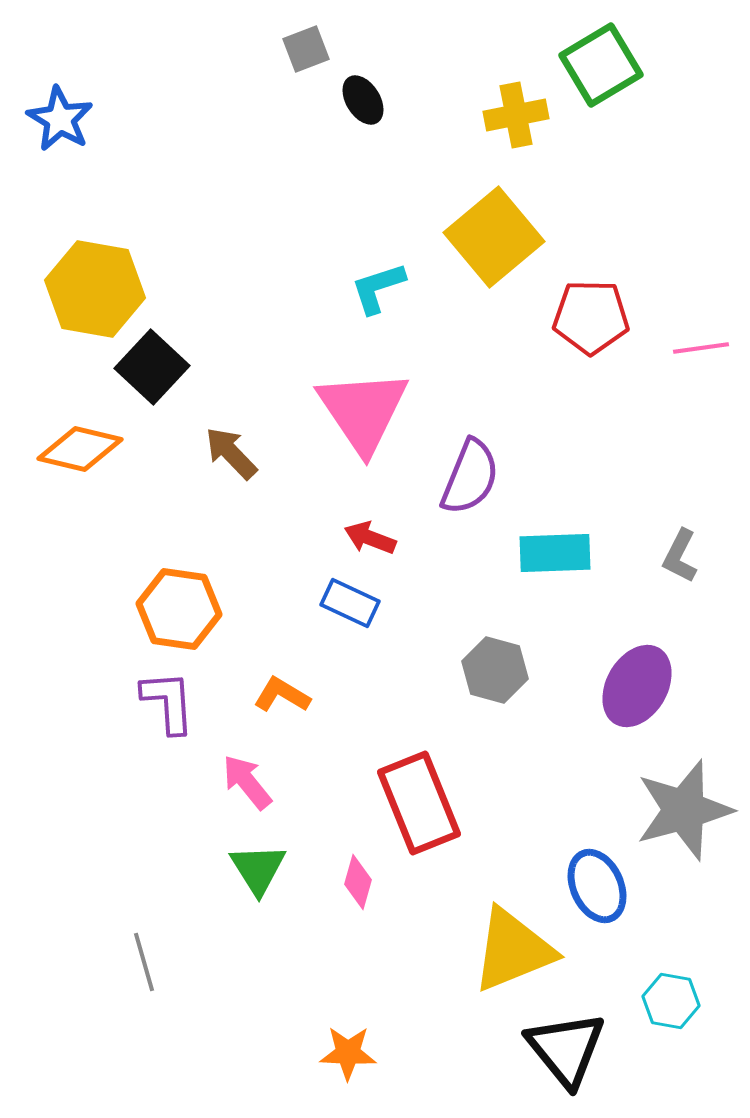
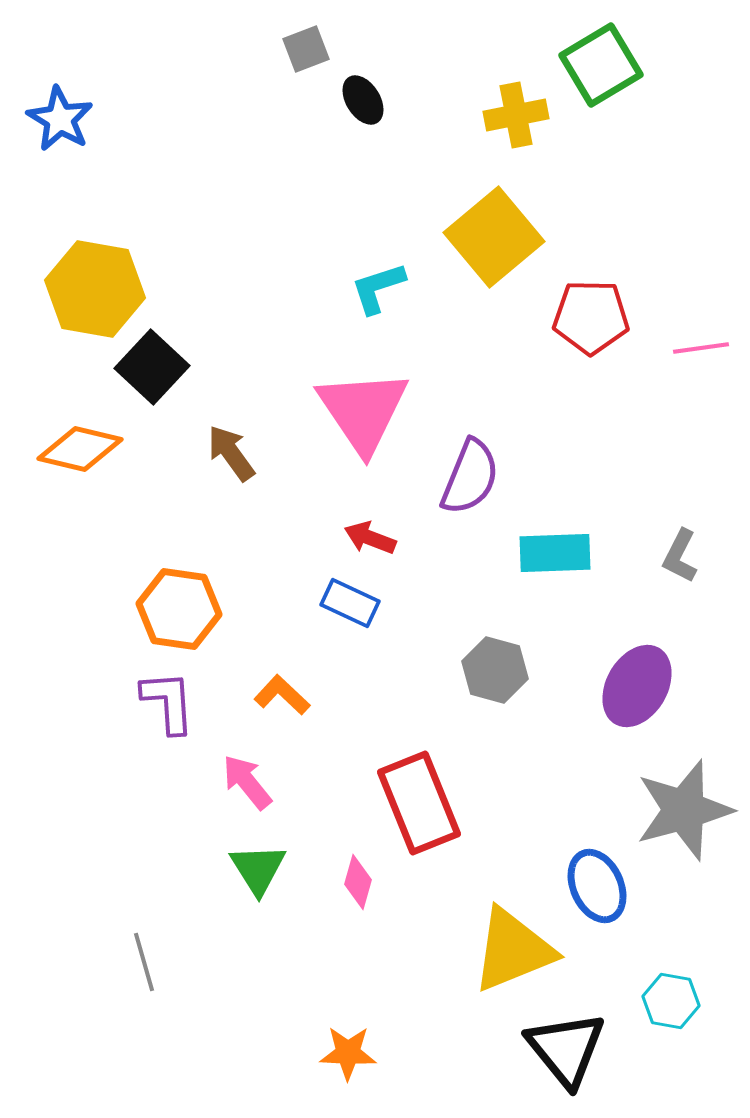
brown arrow: rotated 8 degrees clockwise
orange L-shape: rotated 12 degrees clockwise
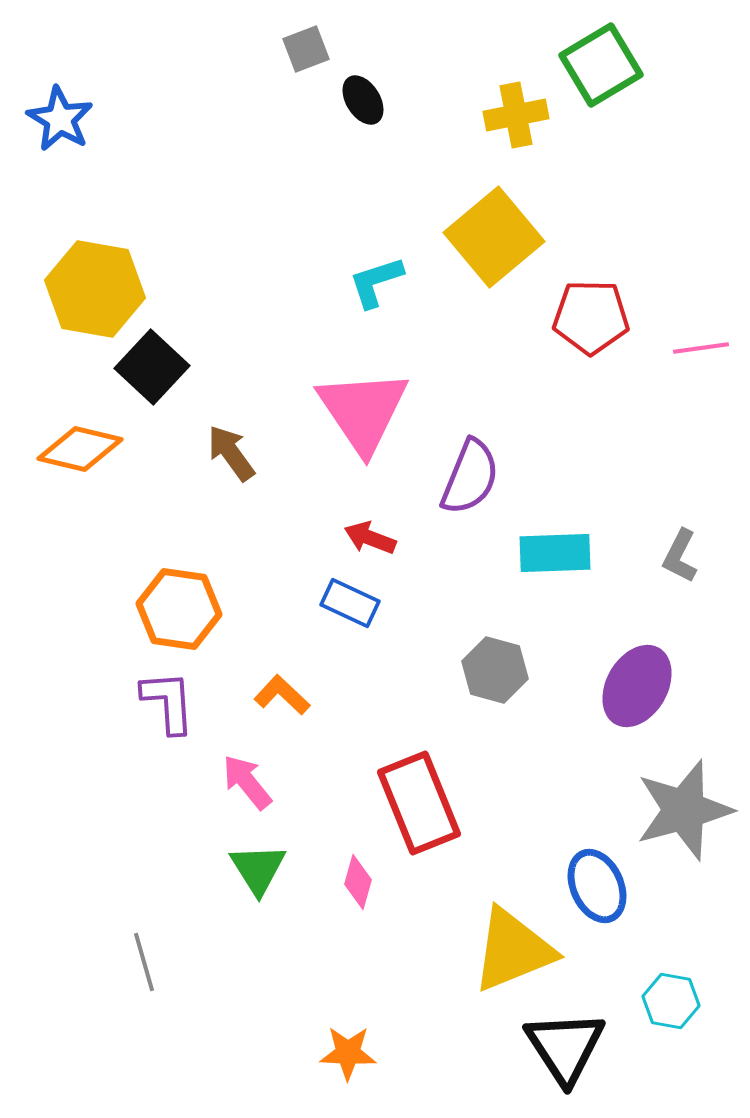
cyan L-shape: moved 2 px left, 6 px up
black triangle: moved 1 px left, 2 px up; rotated 6 degrees clockwise
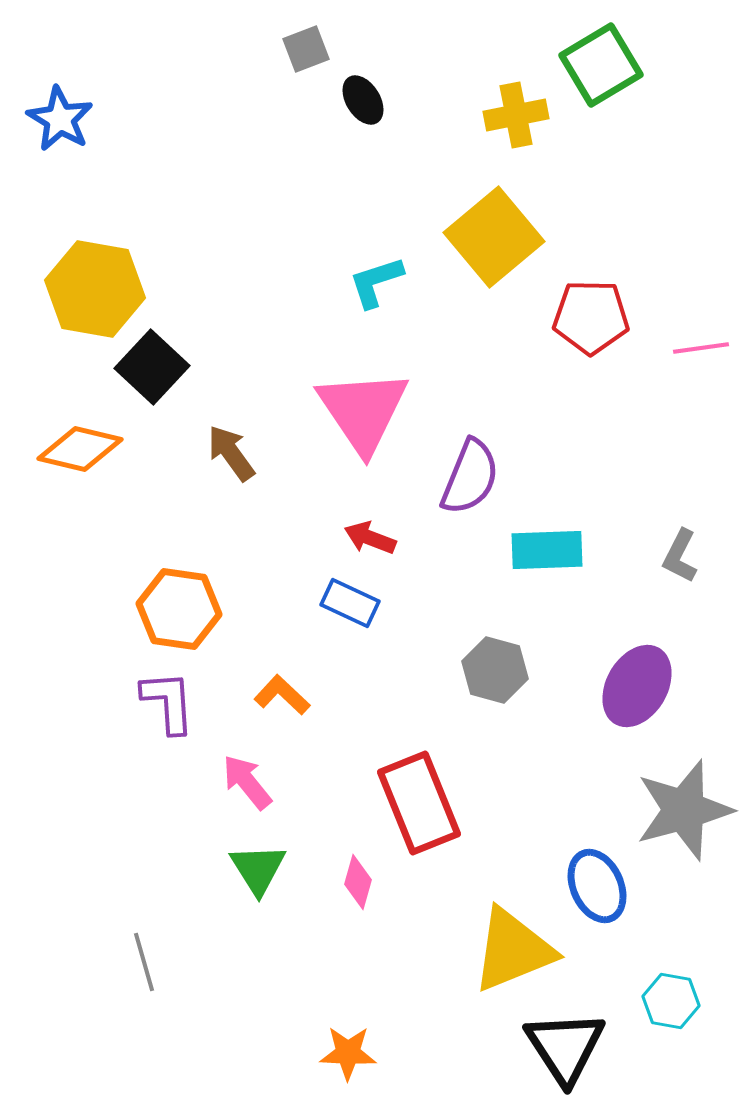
cyan rectangle: moved 8 px left, 3 px up
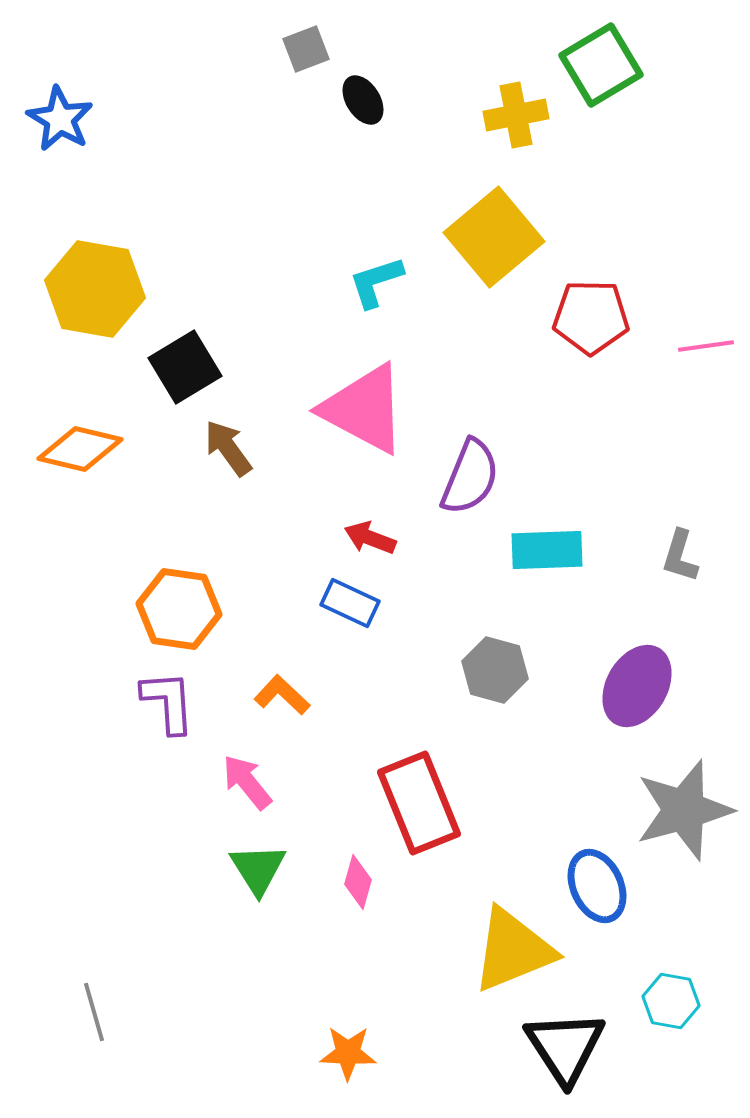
pink line: moved 5 px right, 2 px up
black square: moved 33 px right; rotated 16 degrees clockwise
pink triangle: moved 1 px right, 2 px up; rotated 28 degrees counterclockwise
brown arrow: moved 3 px left, 5 px up
gray L-shape: rotated 10 degrees counterclockwise
gray line: moved 50 px left, 50 px down
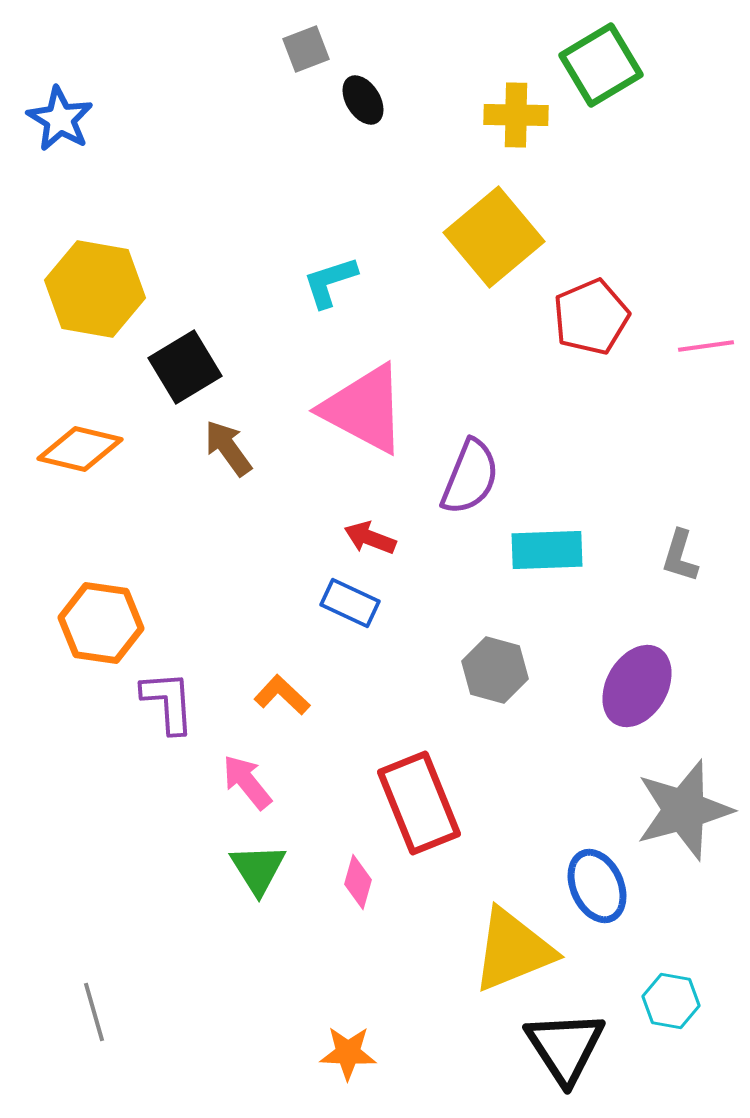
yellow cross: rotated 12 degrees clockwise
cyan L-shape: moved 46 px left
red pentagon: rotated 24 degrees counterclockwise
orange hexagon: moved 78 px left, 14 px down
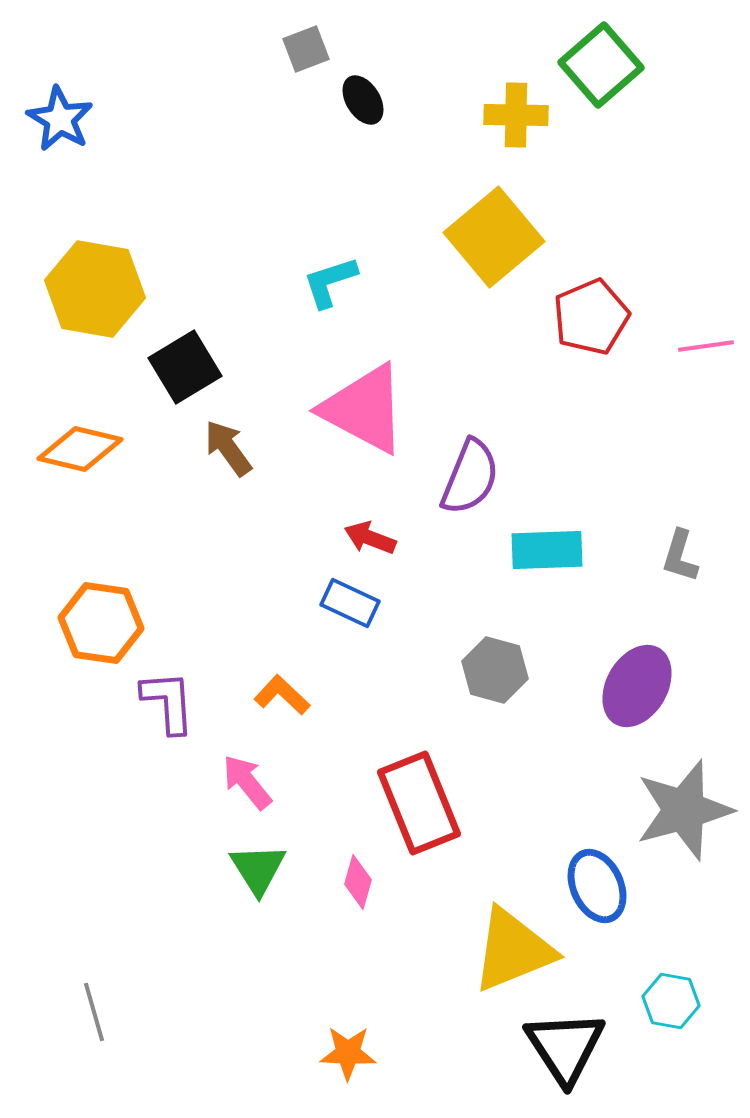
green square: rotated 10 degrees counterclockwise
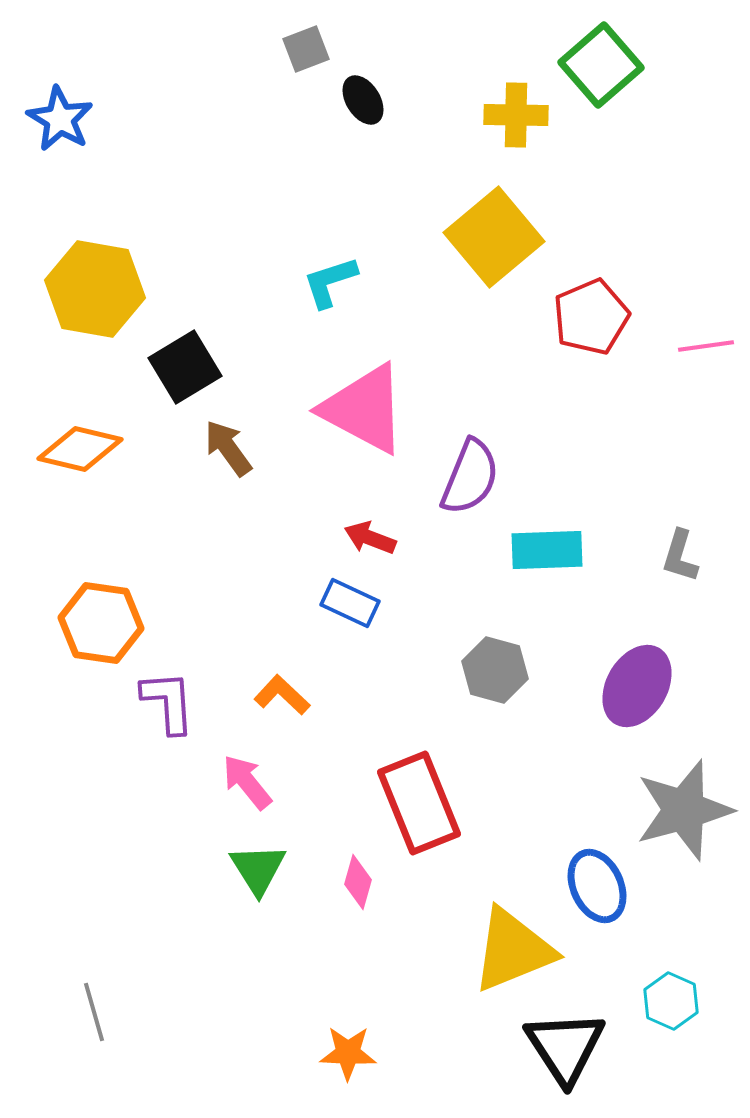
cyan hexagon: rotated 14 degrees clockwise
